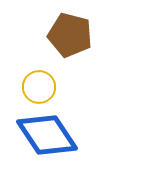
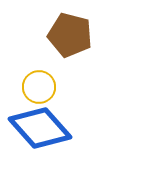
blue diamond: moved 7 px left, 7 px up; rotated 8 degrees counterclockwise
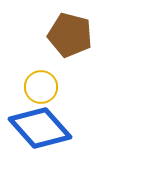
yellow circle: moved 2 px right
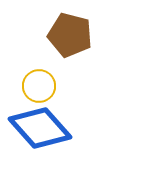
yellow circle: moved 2 px left, 1 px up
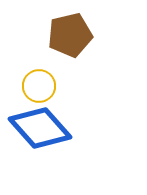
brown pentagon: rotated 27 degrees counterclockwise
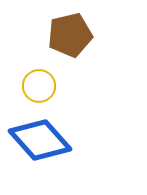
blue diamond: moved 12 px down
